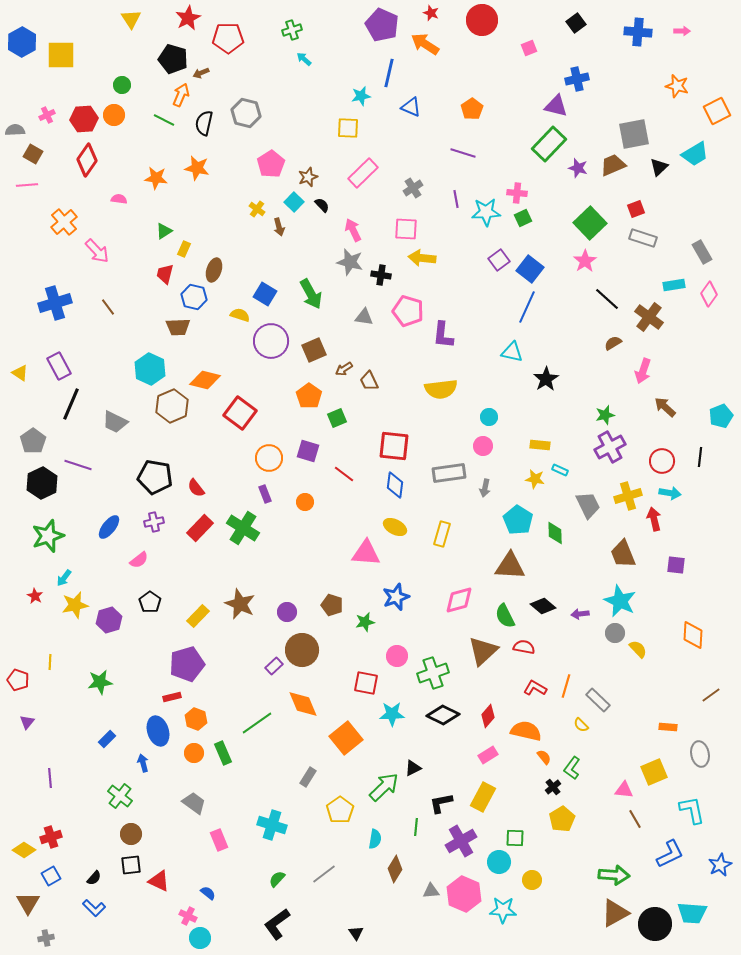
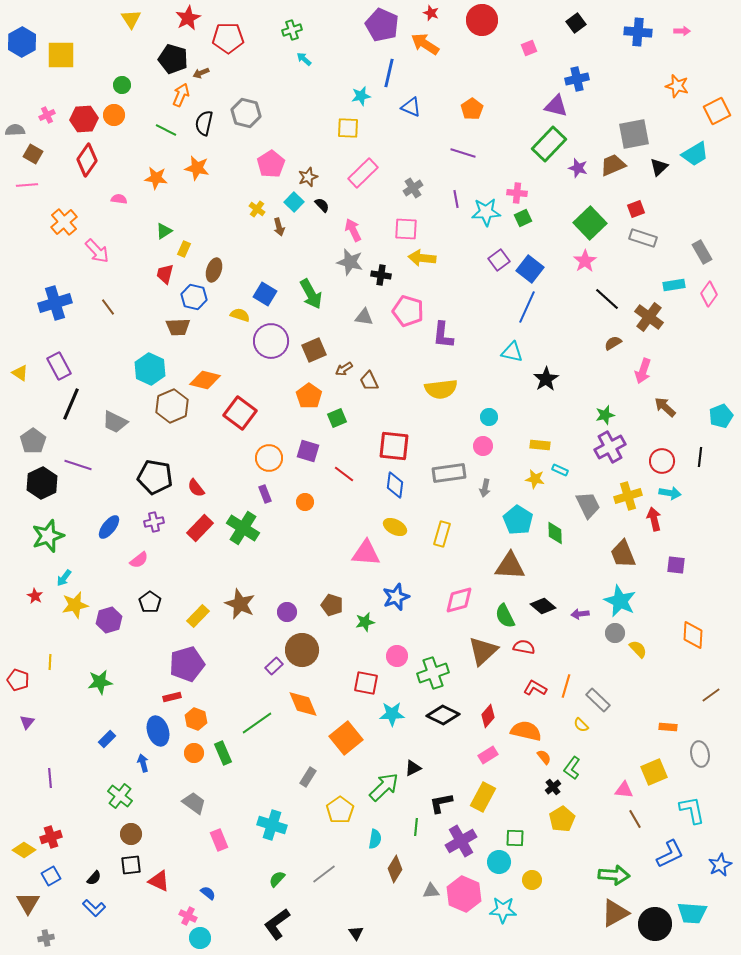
green line at (164, 120): moved 2 px right, 10 px down
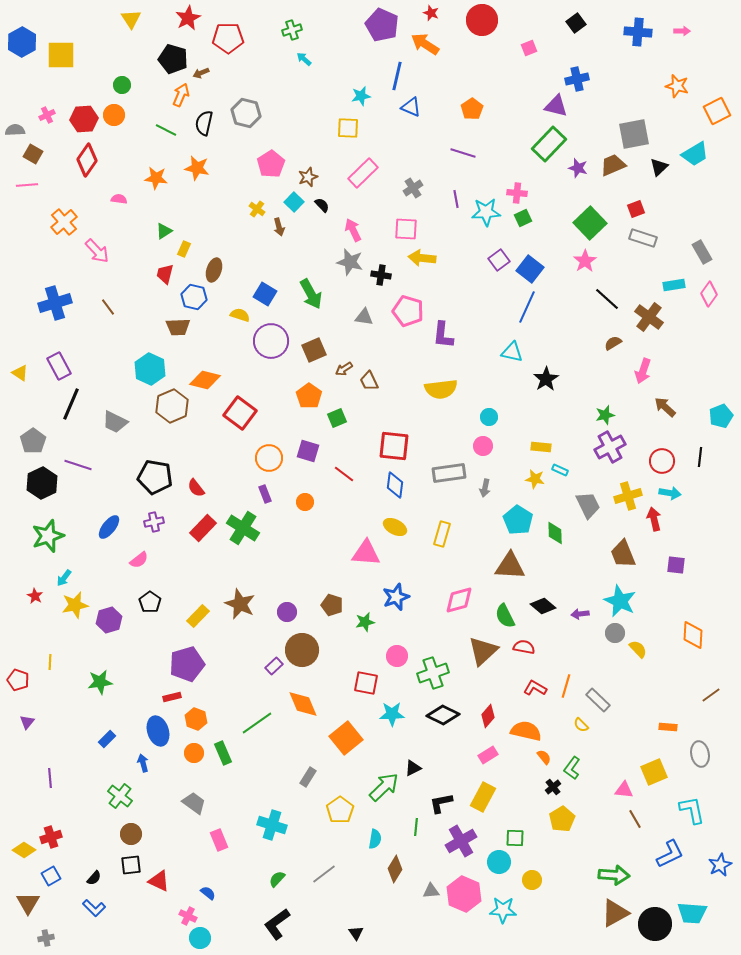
blue line at (389, 73): moved 8 px right, 3 px down
yellow rectangle at (540, 445): moved 1 px right, 2 px down
red rectangle at (200, 528): moved 3 px right
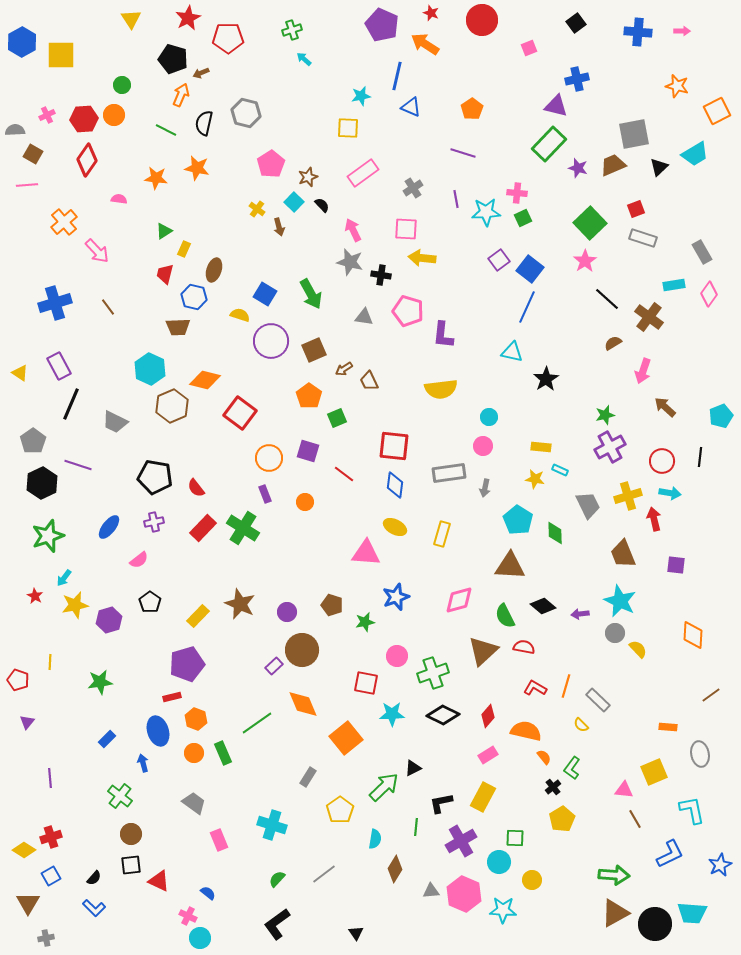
pink rectangle at (363, 173): rotated 8 degrees clockwise
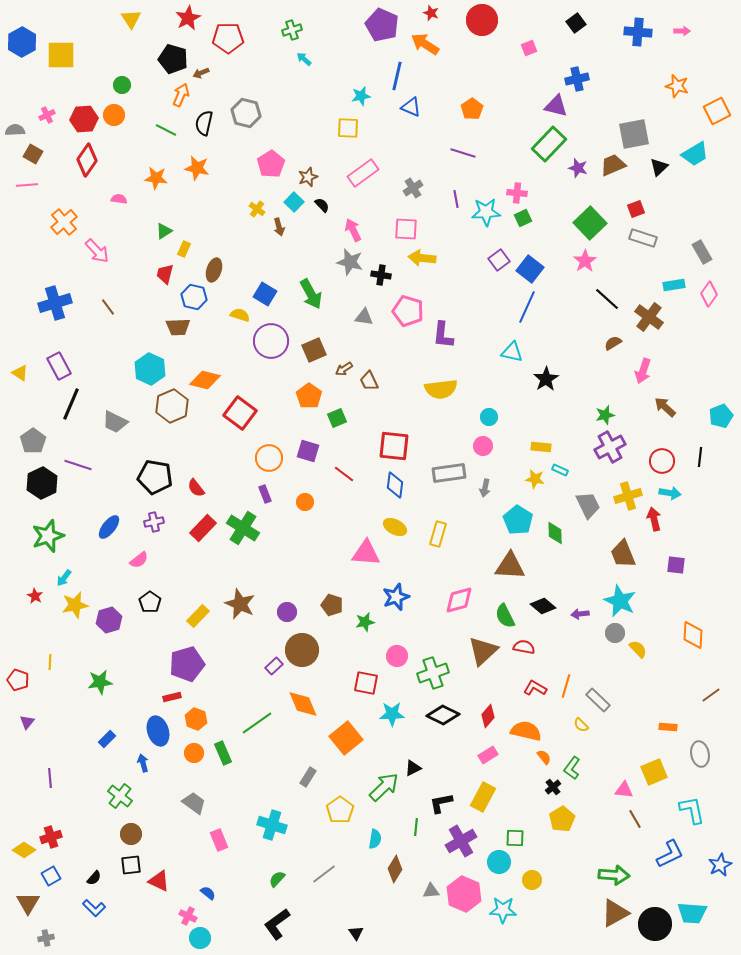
yellow rectangle at (442, 534): moved 4 px left
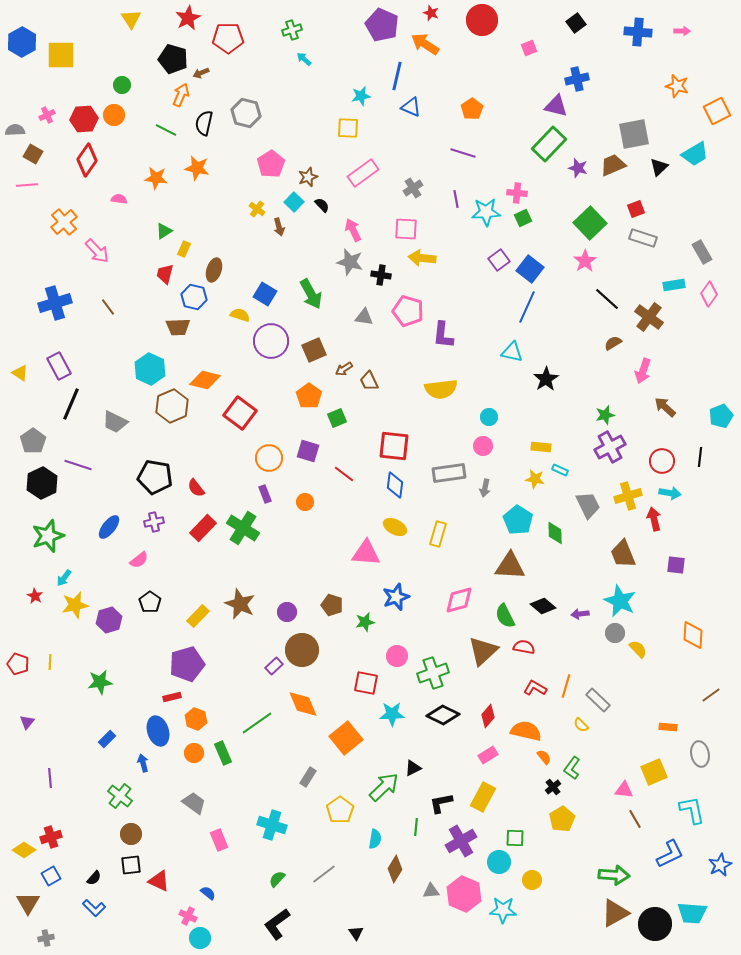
red pentagon at (18, 680): moved 16 px up
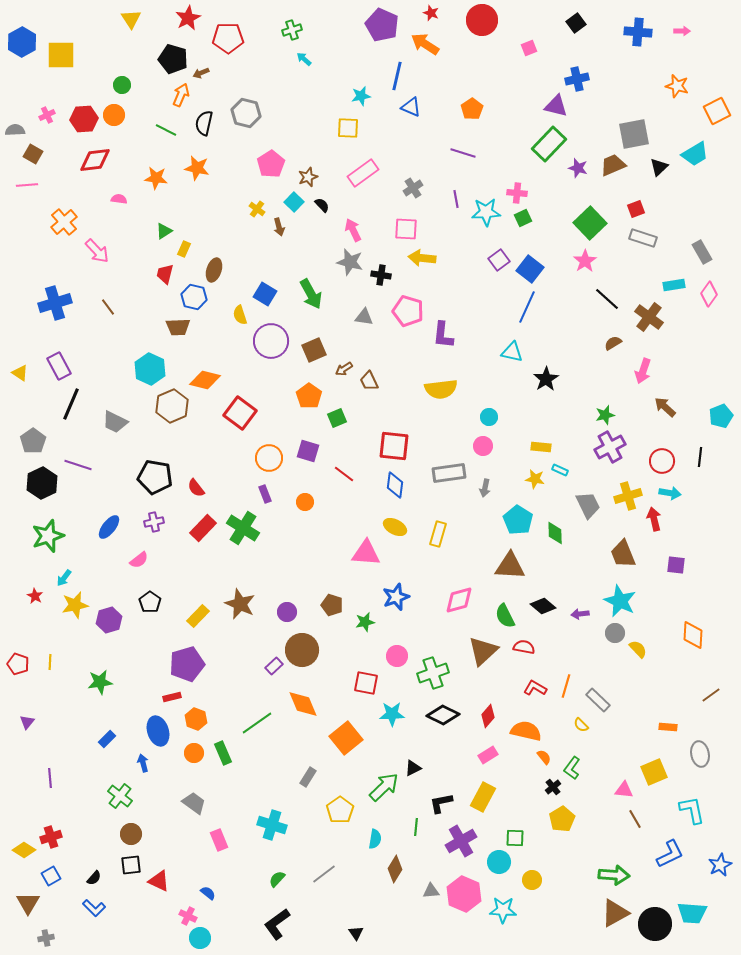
red diamond at (87, 160): moved 8 px right; rotated 48 degrees clockwise
yellow semicircle at (240, 315): rotated 126 degrees counterclockwise
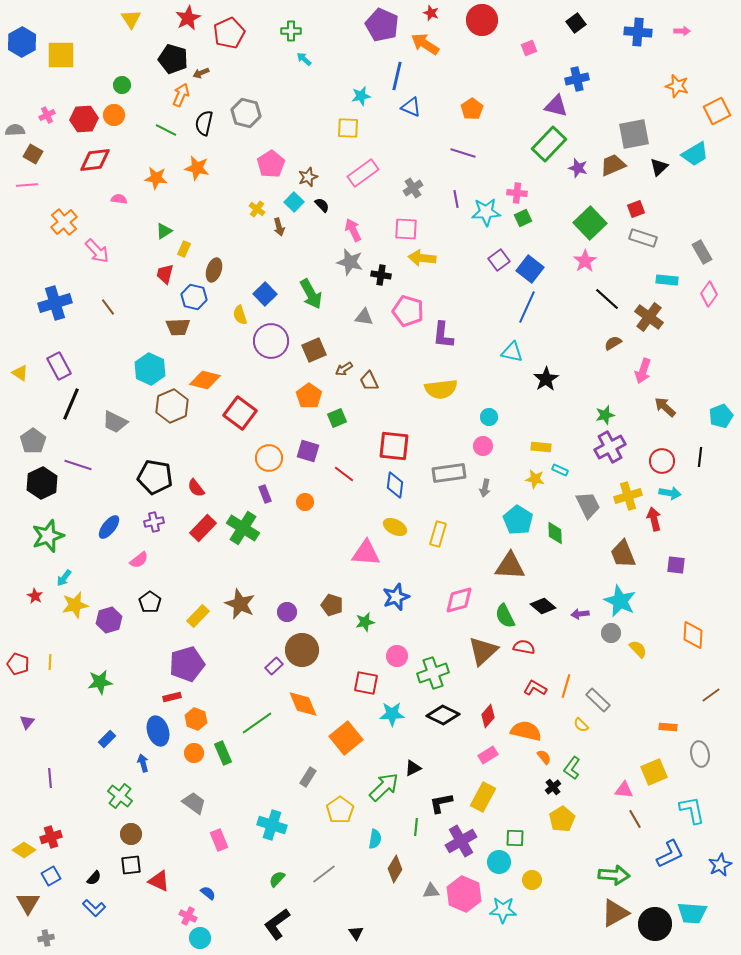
green cross at (292, 30): moved 1 px left, 1 px down; rotated 18 degrees clockwise
red pentagon at (228, 38): moved 1 px right, 5 px up; rotated 24 degrees counterclockwise
cyan rectangle at (674, 285): moved 7 px left, 5 px up; rotated 15 degrees clockwise
blue square at (265, 294): rotated 15 degrees clockwise
gray circle at (615, 633): moved 4 px left
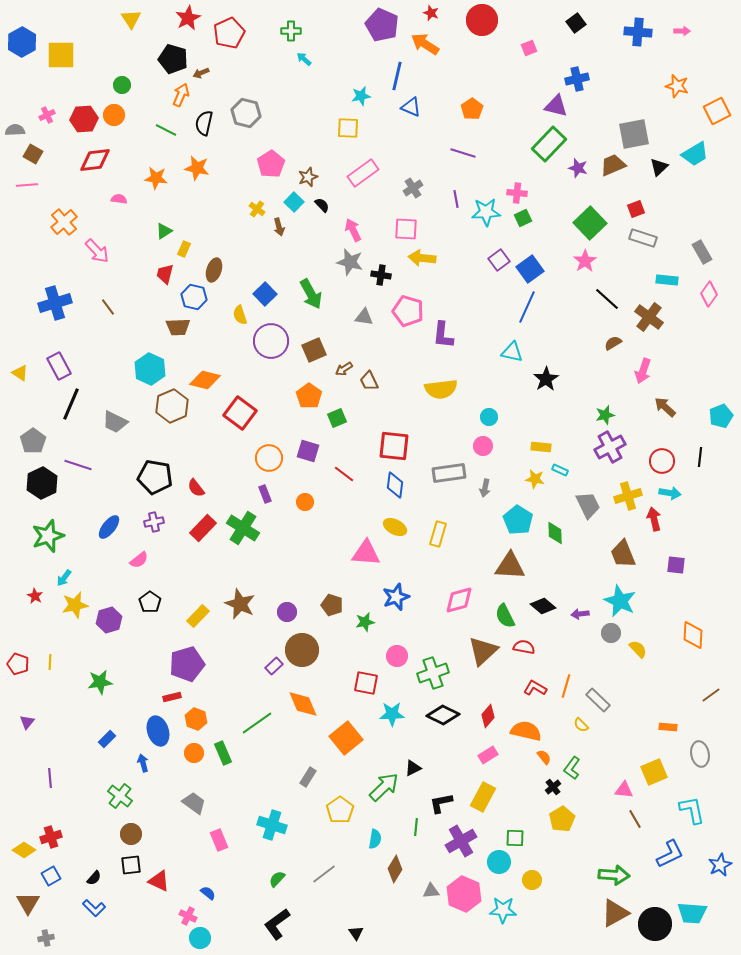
blue square at (530, 269): rotated 16 degrees clockwise
